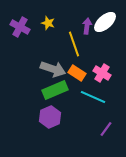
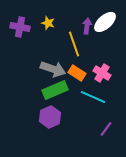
purple cross: rotated 18 degrees counterclockwise
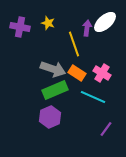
purple arrow: moved 2 px down
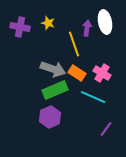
white ellipse: rotated 60 degrees counterclockwise
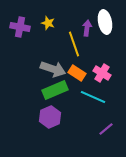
purple line: rotated 14 degrees clockwise
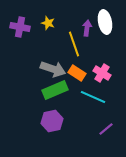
purple hexagon: moved 2 px right, 4 px down; rotated 10 degrees clockwise
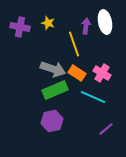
purple arrow: moved 1 px left, 2 px up
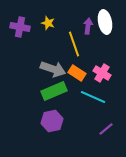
purple arrow: moved 2 px right
green rectangle: moved 1 px left, 1 px down
